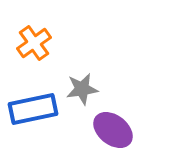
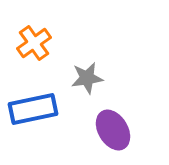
gray star: moved 5 px right, 11 px up
purple ellipse: rotated 21 degrees clockwise
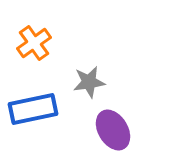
gray star: moved 2 px right, 4 px down
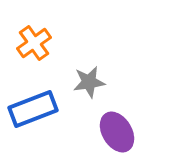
blue rectangle: rotated 9 degrees counterclockwise
purple ellipse: moved 4 px right, 2 px down
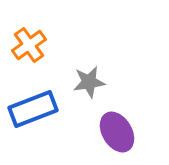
orange cross: moved 5 px left, 2 px down
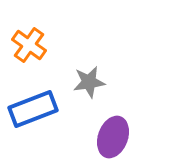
orange cross: rotated 20 degrees counterclockwise
purple ellipse: moved 4 px left, 5 px down; rotated 51 degrees clockwise
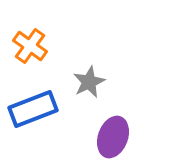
orange cross: moved 1 px right, 1 px down
gray star: rotated 16 degrees counterclockwise
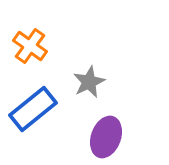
blue rectangle: rotated 18 degrees counterclockwise
purple ellipse: moved 7 px left
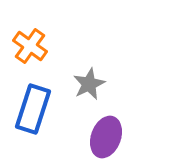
gray star: moved 2 px down
blue rectangle: rotated 33 degrees counterclockwise
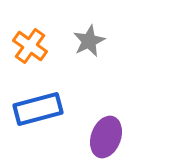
gray star: moved 43 px up
blue rectangle: moved 5 px right; rotated 57 degrees clockwise
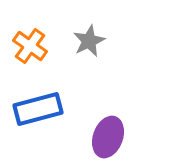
purple ellipse: moved 2 px right
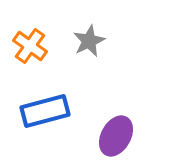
blue rectangle: moved 7 px right, 2 px down
purple ellipse: moved 8 px right, 1 px up; rotated 9 degrees clockwise
